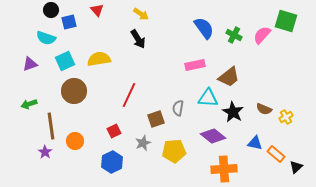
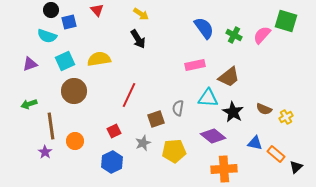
cyan semicircle: moved 1 px right, 2 px up
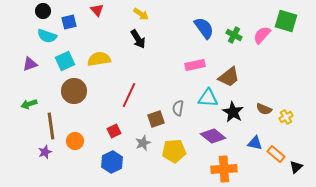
black circle: moved 8 px left, 1 px down
purple star: rotated 16 degrees clockwise
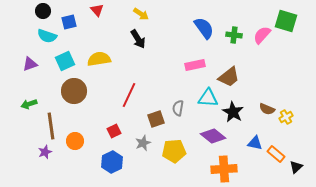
green cross: rotated 21 degrees counterclockwise
brown semicircle: moved 3 px right
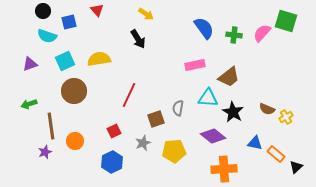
yellow arrow: moved 5 px right
pink semicircle: moved 2 px up
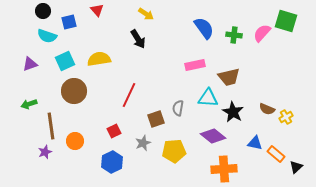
brown trapezoid: rotated 25 degrees clockwise
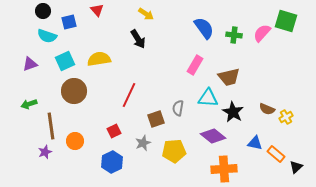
pink rectangle: rotated 48 degrees counterclockwise
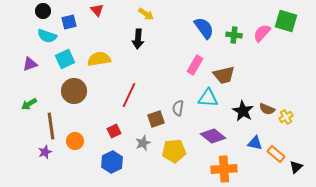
black arrow: rotated 36 degrees clockwise
cyan square: moved 2 px up
brown trapezoid: moved 5 px left, 2 px up
green arrow: rotated 14 degrees counterclockwise
black star: moved 10 px right, 1 px up
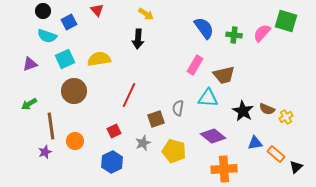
blue square: rotated 14 degrees counterclockwise
blue triangle: rotated 21 degrees counterclockwise
yellow pentagon: rotated 20 degrees clockwise
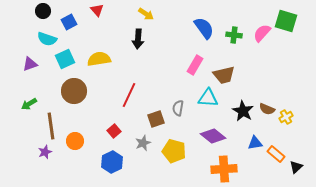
cyan semicircle: moved 3 px down
red square: rotated 16 degrees counterclockwise
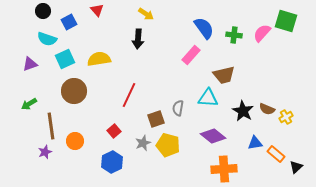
pink rectangle: moved 4 px left, 10 px up; rotated 12 degrees clockwise
yellow pentagon: moved 6 px left, 6 px up
